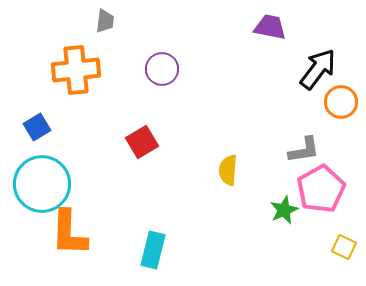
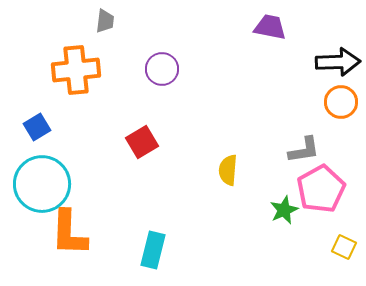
black arrow: moved 20 px right, 7 px up; rotated 51 degrees clockwise
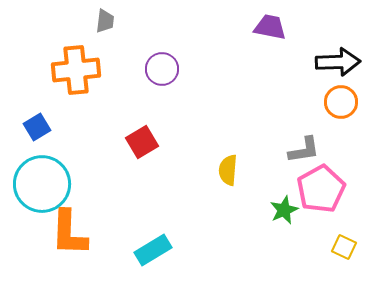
cyan rectangle: rotated 45 degrees clockwise
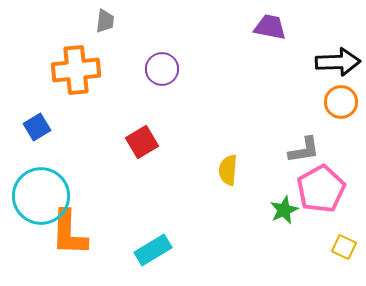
cyan circle: moved 1 px left, 12 px down
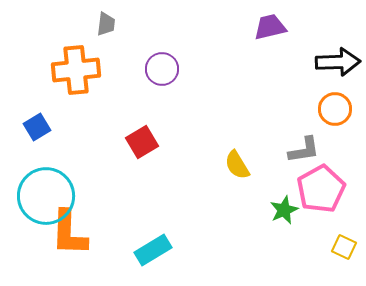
gray trapezoid: moved 1 px right, 3 px down
purple trapezoid: rotated 24 degrees counterclockwise
orange circle: moved 6 px left, 7 px down
yellow semicircle: moved 9 px right, 5 px up; rotated 36 degrees counterclockwise
cyan circle: moved 5 px right
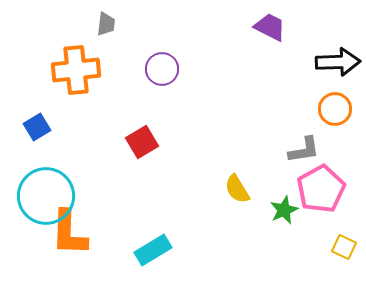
purple trapezoid: rotated 40 degrees clockwise
yellow semicircle: moved 24 px down
